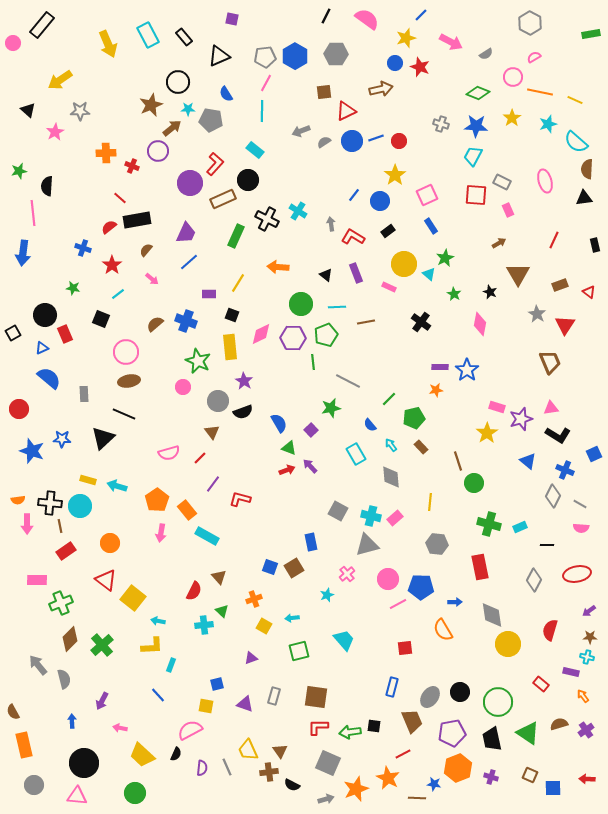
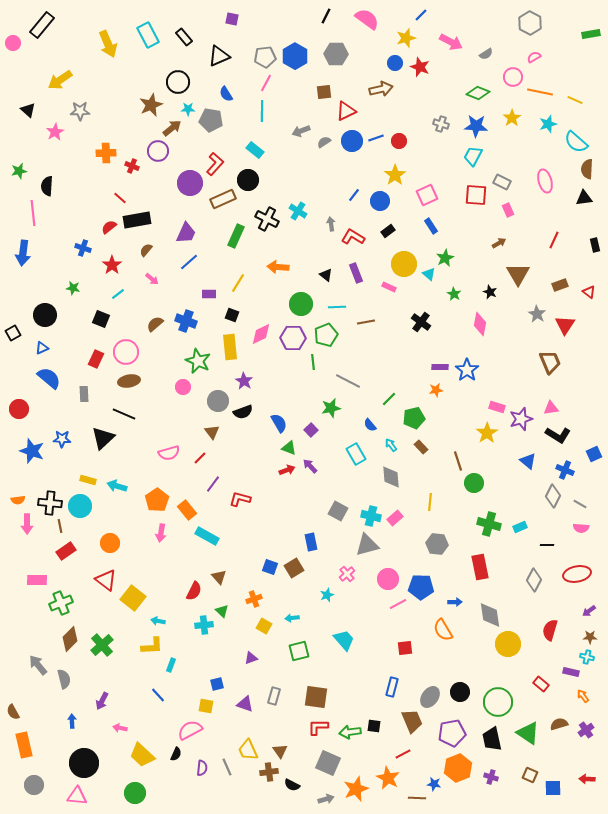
red rectangle at (65, 334): moved 31 px right, 25 px down; rotated 48 degrees clockwise
gray diamond at (492, 615): moved 2 px left
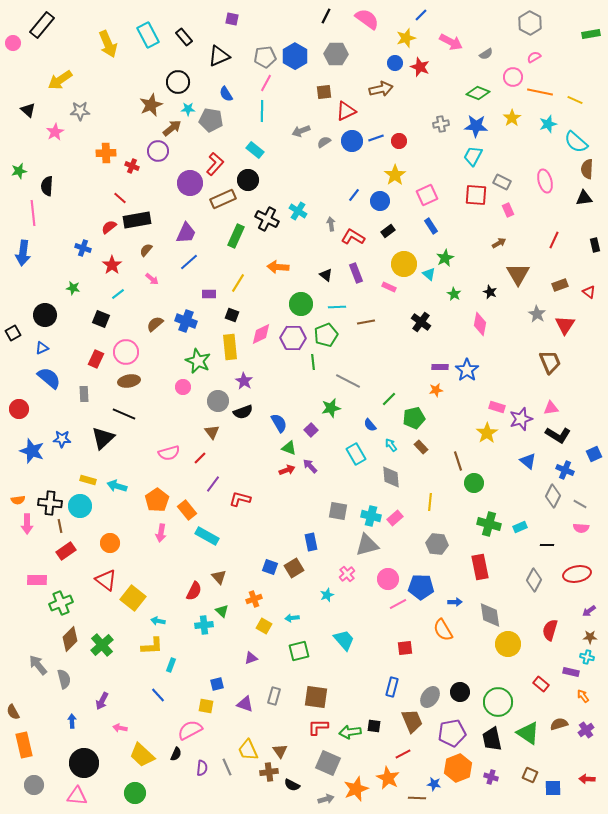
gray cross at (441, 124): rotated 28 degrees counterclockwise
gray square at (338, 511): rotated 18 degrees counterclockwise
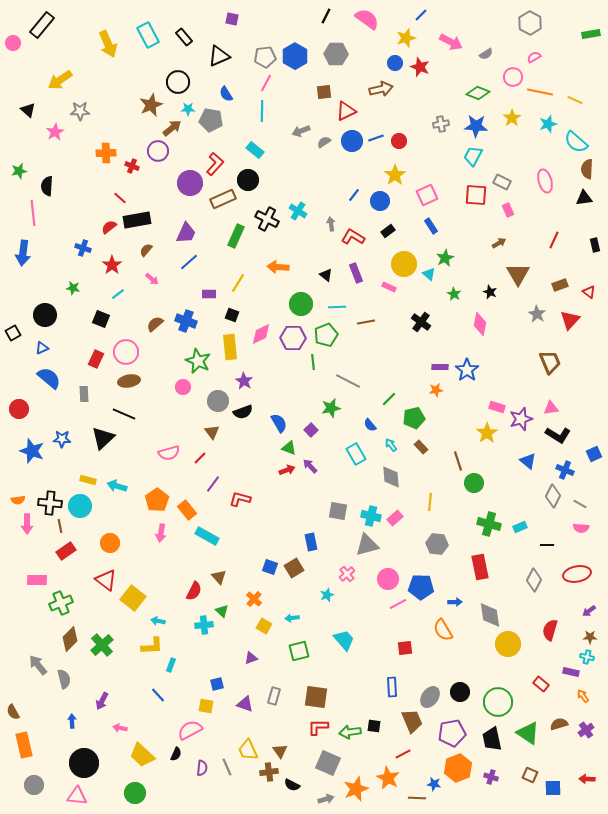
red triangle at (565, 325): moved 5 px right, 5 px up; rotated 10 degrees clockwise
orange cross at (254, 599): rotated 28 degrees counterclockwise
blue rectangle at (392, 687): rotated 18 degrees counterclockwise
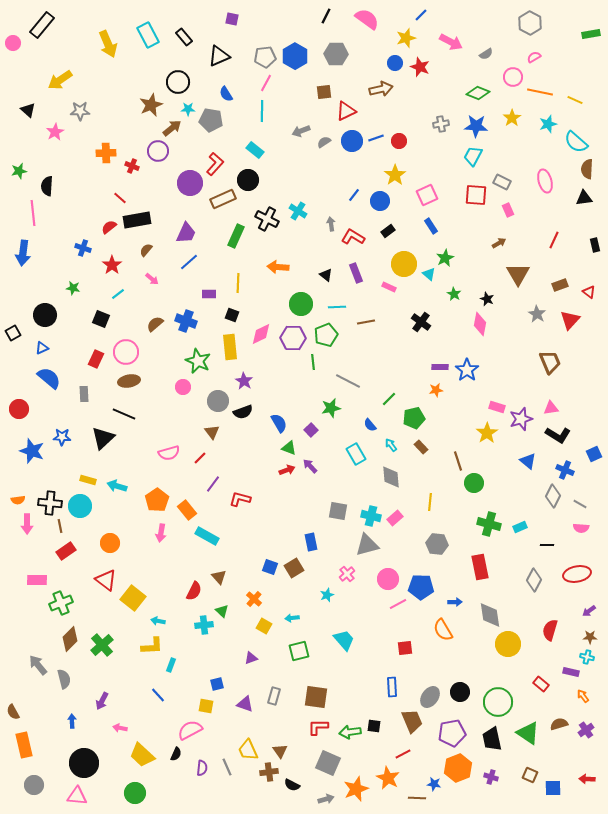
yellow line at (238, 283): rotated 30 degrees counterclockwise
black star at (490, 292): moved 3 px left, 7 px down
blue star at (62, 439): moved 2 px up
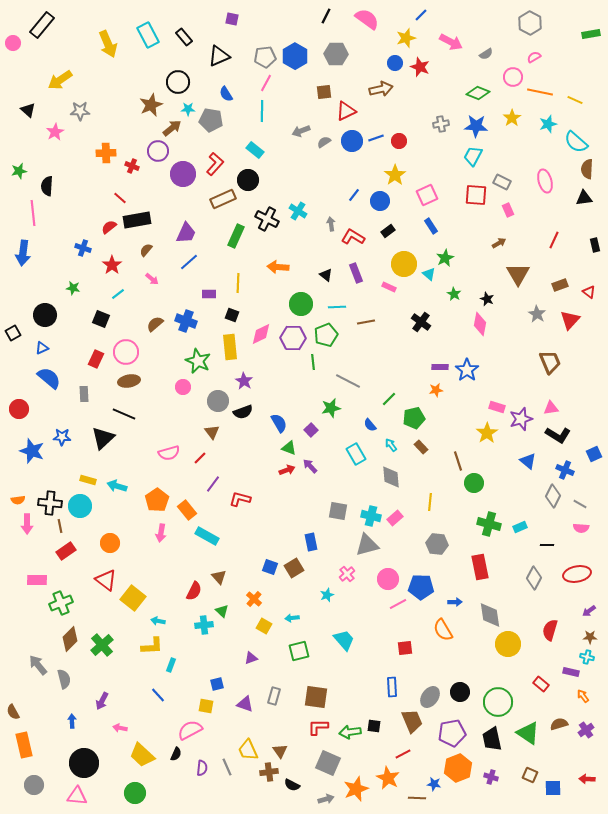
purple circle at (190, 183): moved 7 px left, 9 px up
gray diamond at (534, 580): moved 2 px up
